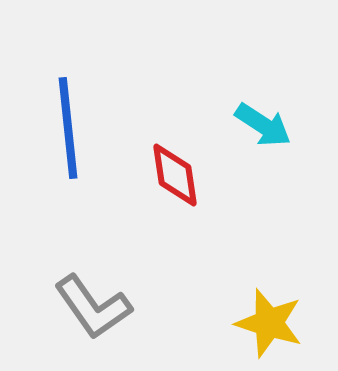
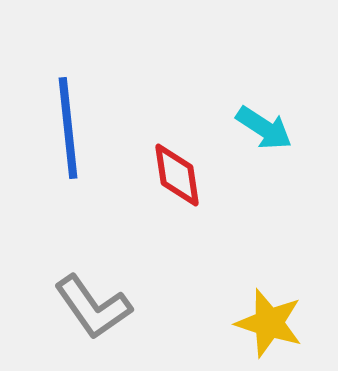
cyan arrow: moved 1 px right, 3 px down
red diamond: moved 2 px right
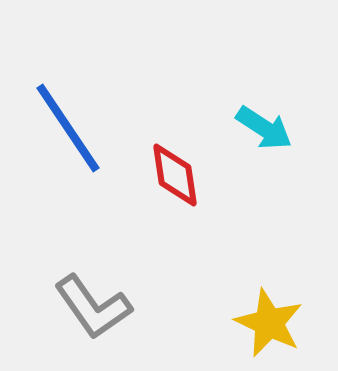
blue line: rotated 28 degrees counterclockwise
red diamond: moved 2 px left
yellow star: rotated 8 degrees clockwise
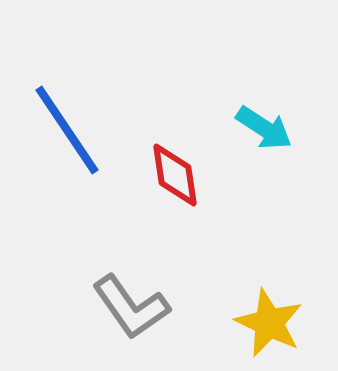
blue line: moved 1 px left, 2 px down
gray L-shape: moved 38 px right
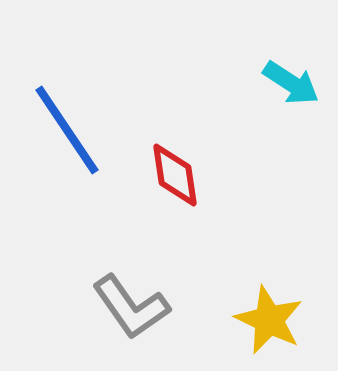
cyan arrow: moved 27 px right, 45 px up
yellow star: moved 3 px up
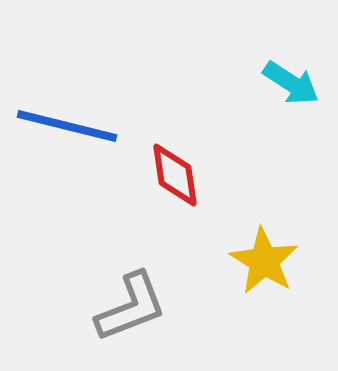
blue line: moved 4 px up; rotated 42 degrees counterclockwise
gray L-shape: rotated 76 degrees counterclockwise
yellow star: moved 5 px left, 59 px up; rotated 6 degrees clockwise
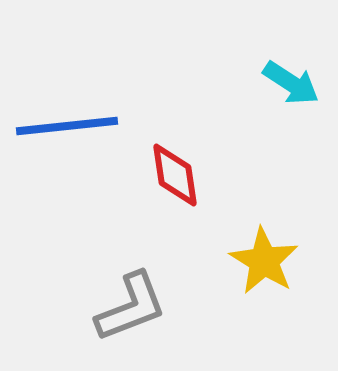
blue line: rotated 20 degrees counterclockwise
